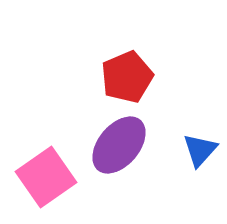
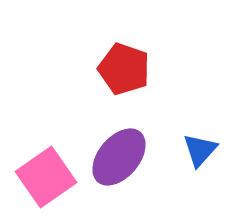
red pentagon: moved 3 px left, 8 px up; rotated 30 degrees counterclockwise
purple ellipse: moved 12 px down
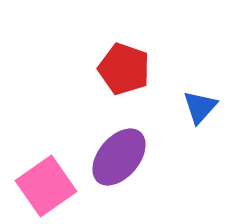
blue triangle: moved 43 px up
pink square: moved 9 px down
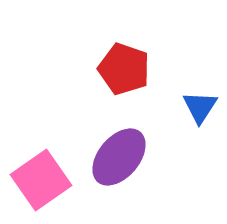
blue triangle: rotated 9 degrees counterclockwise
pink square: moved 5 px left, 6 px up
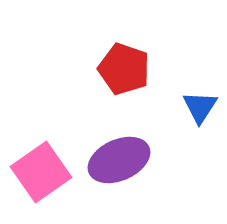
purple ellipse: moved 3 px down; rotated 26 degrees clockwise
pink square: moved 8 px up
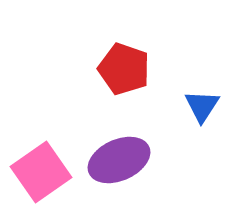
blue triangle: moved 2 px right, 1 px up
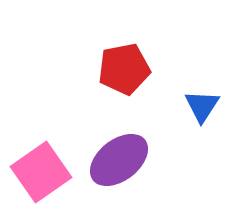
red pentagon: rotated 30 degrees counterclockwise
purple ellipse: rotated 14 degrees counterclockwise
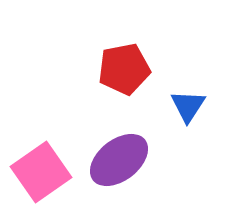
blue triangle: moved 14 px left
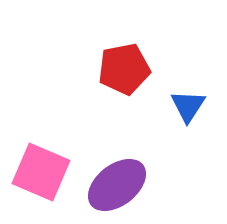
purple ellipse: moved 2 px left, 25 px down
pink square: rotated 32 degrees counterclockwise
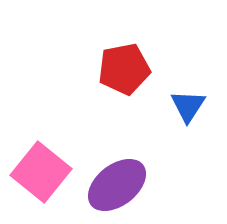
pink square: rotated 16 degrees clockwise
